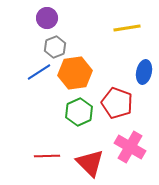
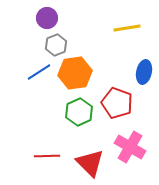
gray hexagon: moved 1 px right, 2 px up
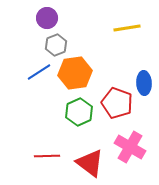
blue ellipse: moved 11 px down; rotated 15 degrees counterclockwise
red triangle: rotated 8 degrees counterclockwise
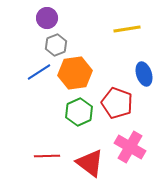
yellow line: moved 1 px down
blue ellipse: moved 9 px up; rotated 15 degrees counterclockwise
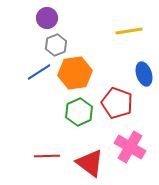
yellow line: moved 2 px right, 2 px down
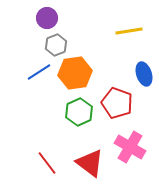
red line: moved 7 px down; rotated 55 degrees clockwise
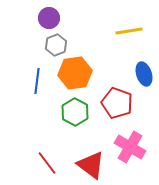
purple circle: moved 2 px right
blue line: moved 2 px left, 9 px down; rotated 50 degrees counterclockwise
green hexagon: moved 4 px left; rotated 8 degrees counterclockwise
red triangle: moved 1 px right, 2 px down
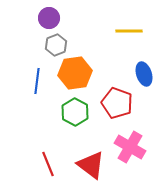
yellow line: rotated 8 degrees clockwise
red line: moved 1 px right, 1 px down; rotated 15 degrees clockwise
